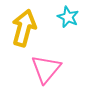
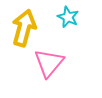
pink triangle: moved 3 px right, 6 px up
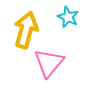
yellow arrow: moved 2 px right, 2 px down
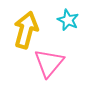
cyan star: moved 3 px down
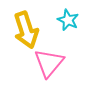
yellow arrow: rotated 147 degrees clockwise
